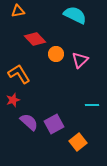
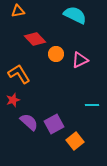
pink triangle: rotated 18 degrees clockwise
orange square: moved 3 px left, 1 px up
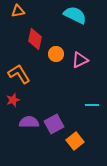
red diamond: rotated 55 degrees clockwise
purple semicircle: rotated 42 degrees counterclockwise
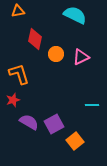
pink triangle: moved 1 px right, 3 px up
orange L-shape: rotated 15 degrees clockwise
purple semicircle: rotated 30 degrees clockwise
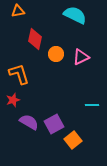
orange square: moved 2 px left, 1 px up
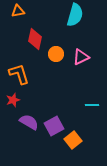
cyan semicircle: rotated 80 degrees clockwise
purple square: moved 2 px down
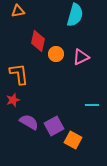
red diamond: moved 3 px right, 2 px down
orange L-shape: rotated 10 degrees clockwise
orange square: rotated 24 degrees counterclockwise
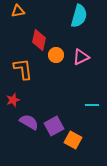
cyan semicircle: moved 4 px right, 1 px down
red diamond: moved 1 px right, 1 px up
orange circle: moved 1 px down
orange L-shape: moved 4 px right, 5 px up
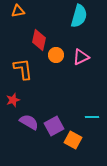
cyan line: moved 12 px down
